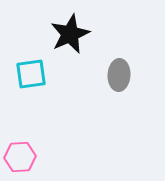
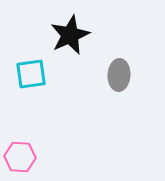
black star: moved 1 px down
pink hexagon: rotated 8 degrees clockwise
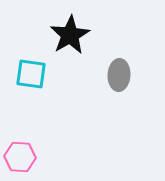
black star: rotated 6 degrees counterclockwise
cyan square: rotated 16 degrees clockwise
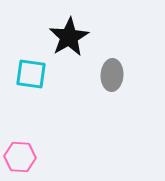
black star: moved 1 px left, 2 px down
gray ellipse: moved 7 px left
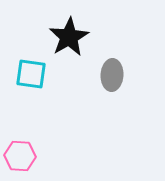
pink hexagon: moved 1 px up
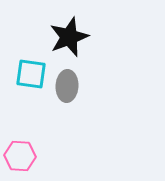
black star: rotated 9 degrees clockwise
gray ellipse: moved 45 px left, 11 px down
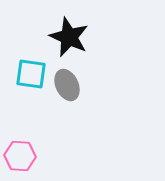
black star: rotated 27 degrees counterclockwise
gray ellipse: moved 1 px up; rotated 28 degrees counterclockwise
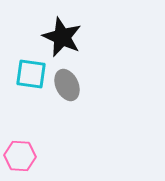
black star: moved 7 px left
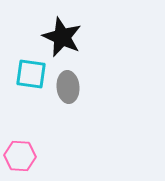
gray ellipse: moved 1 px right, 2 px down; rotated 20 degrees clockwise
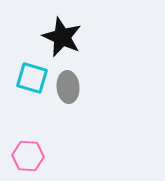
cyan square: moved 1 px right, 4 px down; rotated 8 degrees clockwise
pink hexagon: moved 8 px right
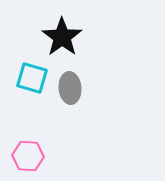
black star: rotated 12 degrees clockwise
gray ellipse: moved 2 px right, 1 px down
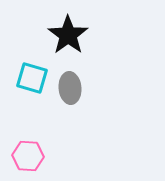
black star: moved 6 px right, 2 px up
